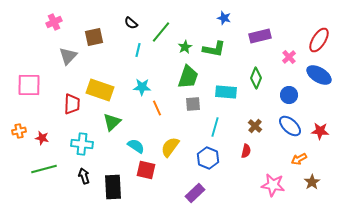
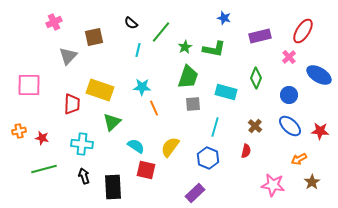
red ellipse at (319, 40): moved 16 px left, 9 px up
cyan rectangle at (226, 92): rotated 10 degrees clockwise
orange line at (157, 108): moved 3 px left
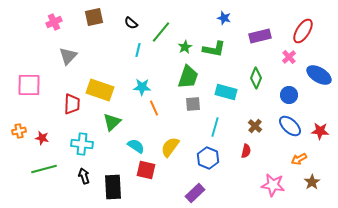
brown square at (94, 37): moved 20 px up
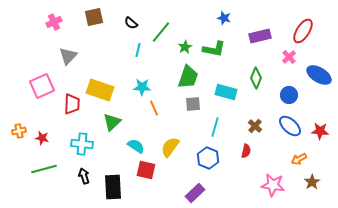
pink square at (29, 85): moved 13 px right, 1 px down; rotated 25 degrees counterclockwise
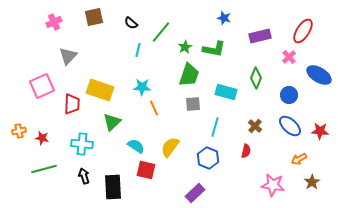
green trapezoid at (188, 77): moved 1 px right, 2 px up
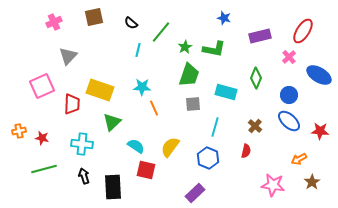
blue ellipse at (290, 126): moved 1 px left, 5 px up
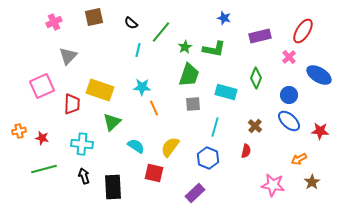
red square at (146, 170): moved 8 px right, 3 px down
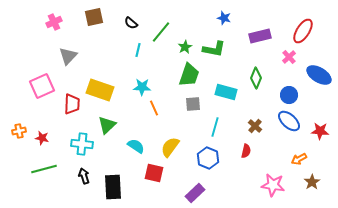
green triangle at (112, 122): moved 5 px left, 3 px down
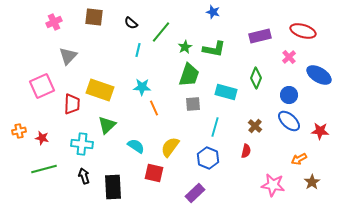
brown square at (94, 17): rotated 18 degrees clockwise
blue star at (224, 18): moved 11 px left, 6 px up
red ellipse at (303, 31): rotated 75 degrees clockwise
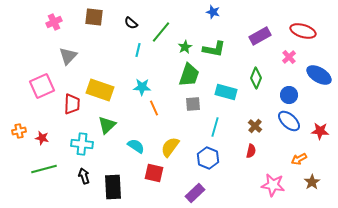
purple rectangle at (260, 36): rotated 15 degrees counterclockwise
red semicircle at (246, 151): moved 5 px right
